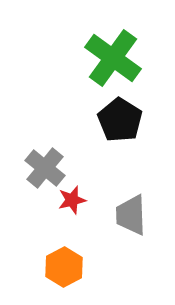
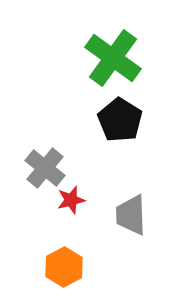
red star: moved 1 px left
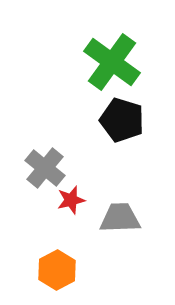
green cross: moved 1 px left, 4 px down
black pentagon: moved 2 px right; rotated 15 degrees counterclockwise
gray trapezoid: moved 11 px left, 3 px down; rotated 90 degrees clockwise
orange hexagon: moved 7 px left, 3 px down
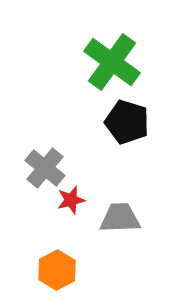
black pentagon: moved 5 px right, 2 px down
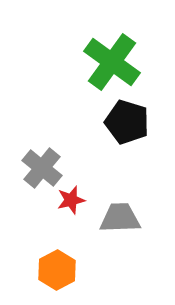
gray cross: moved 3 px left
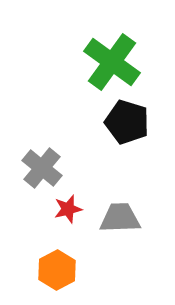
red star: moved 3 px left, 9 px down
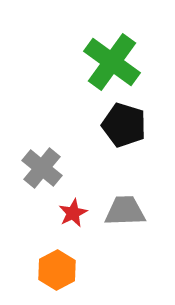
black pentagon: moved 3 px left, 3 px down
red star: moved 5 px right, 4 px down; rotated 12 degrees counterclockwise
gray trapezoid: moved 5 px right, 7 px up
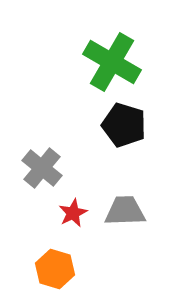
green cross: rotated 6 degrees counterclockwise
orange hexagon: moved 2 px left, 1 px up; rotated 15 degrees counterclockwise
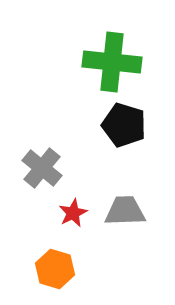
green cross: rotated 24 degrees counterclockwise
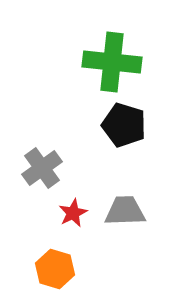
gray cross: rotated 15 degrees clockwise
